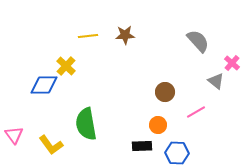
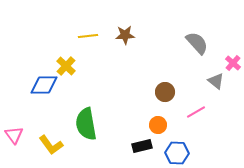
gray semicircle: moved 1 px left, 2 px down
pink cross: moved 1 px right
black rectangle: rotated 12 degrees counterclockwise
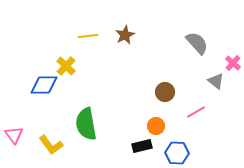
brown star: rotated 24 degrees counterclockwise
orange circle: moved 2 px left, 1 px down
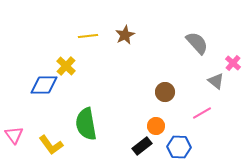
pink line: moved 6 px right, 1 px down
black rectangle: rotated 24 degrees counterclockwise
blue hexagon: moved 2 px right, 6 px up
